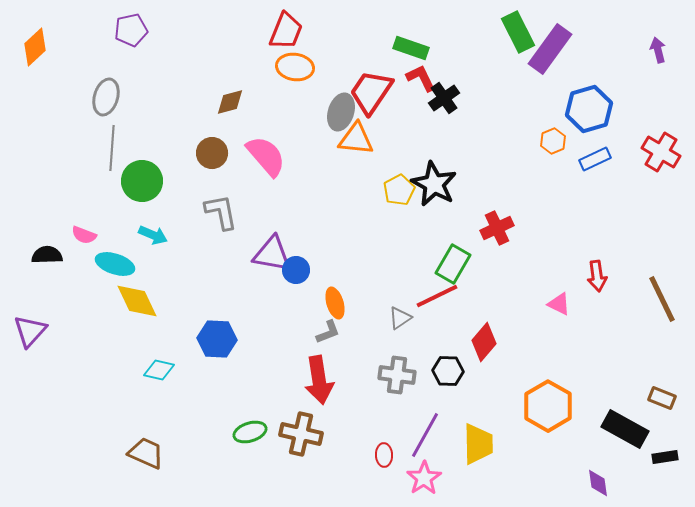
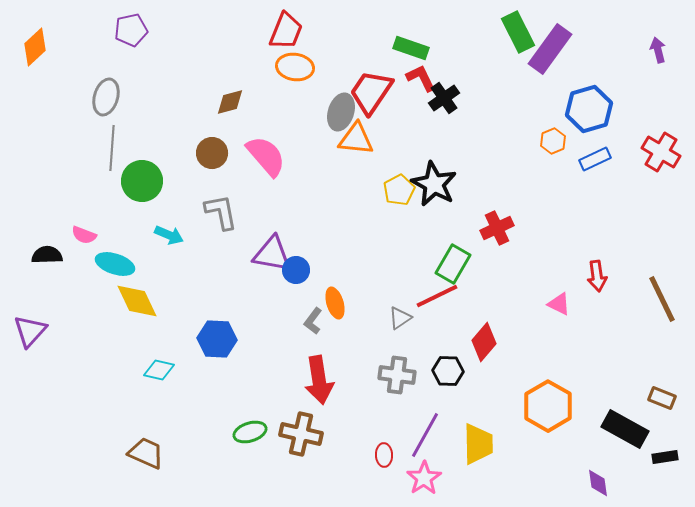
cyan arrow at (153, 235): moved 16 px right
gray L-shape at (328, 332): moved 15 px left, 11 px up; rotated 148 degrees clockwise
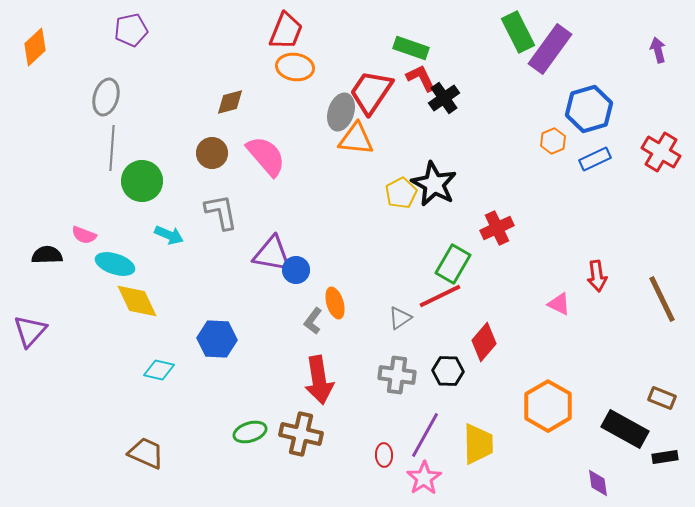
yellow pentagon at (399, 190): moved 2 px right, 3 px down
red line at (437, 296): moved 3 px right
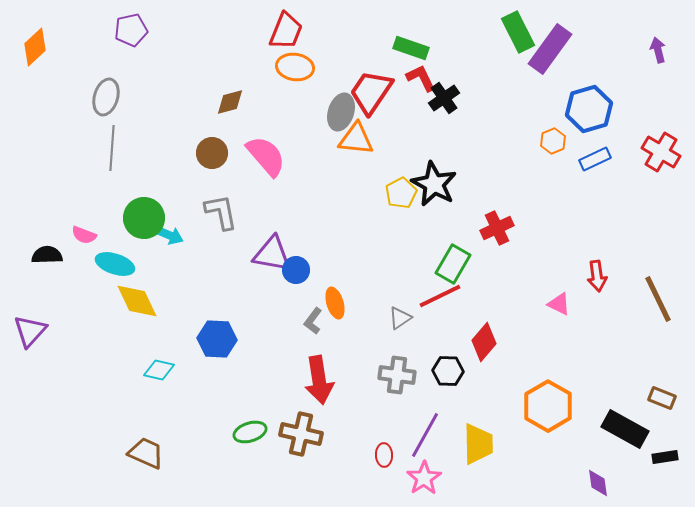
green circle at (142, 181): moved 2 px right, 37 px down
brown line at (662, 299): moved 4 px left
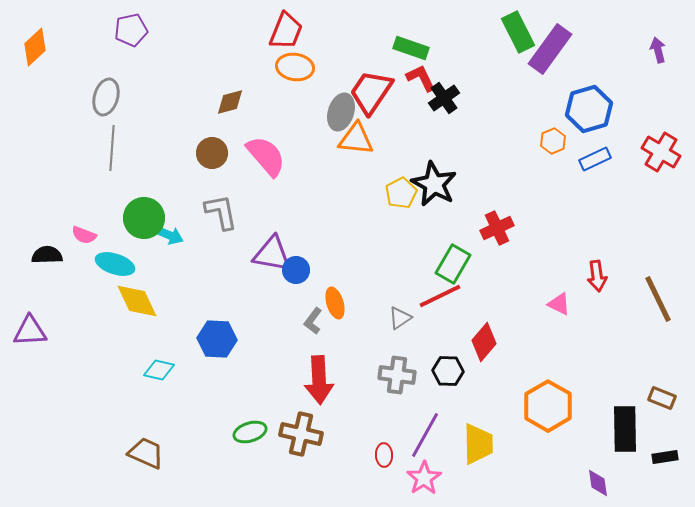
purple triangle at (30, 331): rotated 45 degrees clockwise
red arrow at (319, 380): rotated 6 degrees clockwise
black rectangle at (625, 429): rotated 60 degrees clockwise
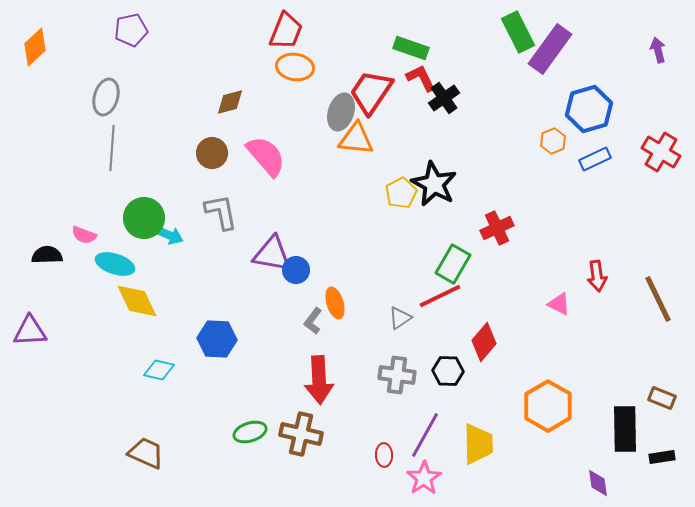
black rectangle at (665, 457): moved 3 px left
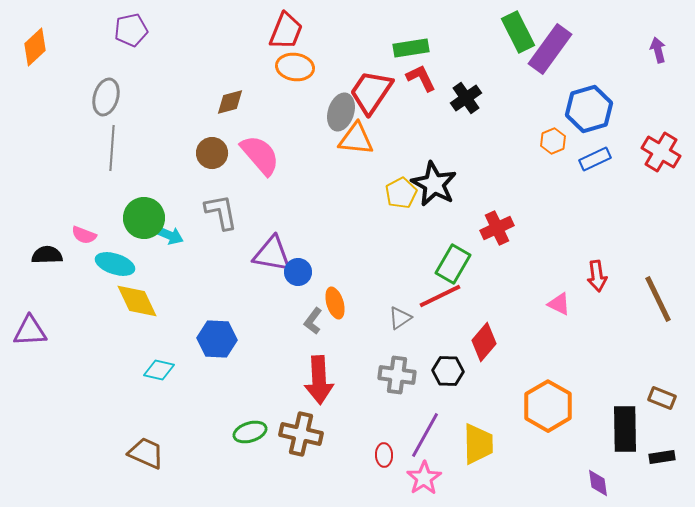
green rectangle at (411, 48): rotated 28 degrees counterclockwise
black cross at (444, 98): moved 22 px right
pink semicircle at (266, 156): moved 6 px left, 1 px up
blue circle at (296, 270): moved 2 px right, 2 px down
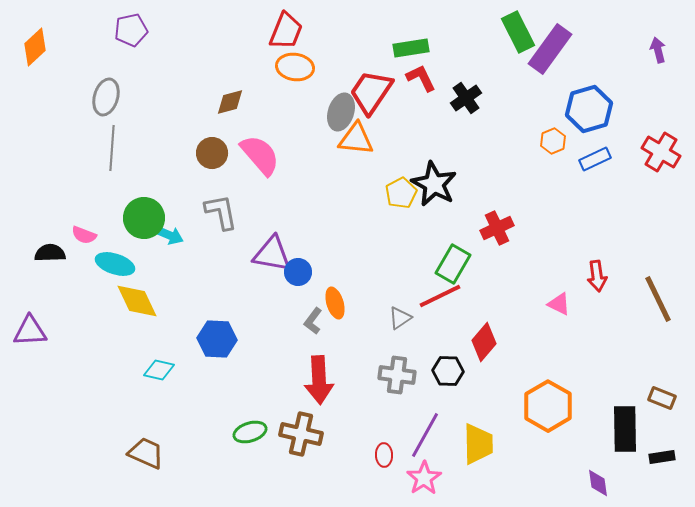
black semicircle at (47, 255): moved 3 px right, 2 px up
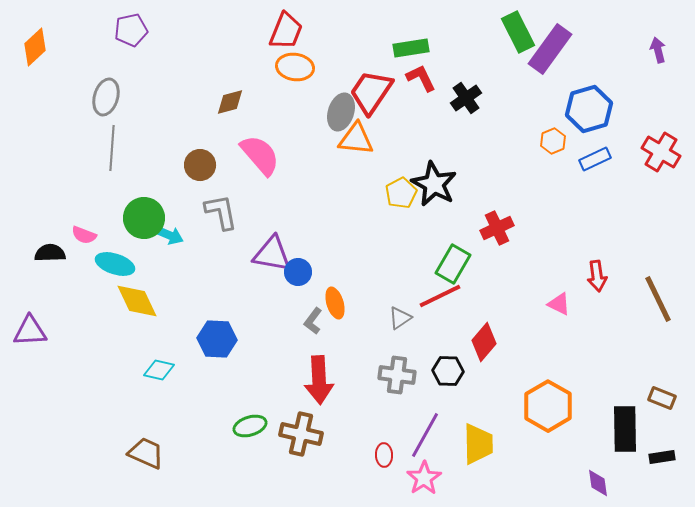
brown circle at (212, 153): moved 12 px left, 12 px down
green ellipse at (250, 432): moved 6 px up
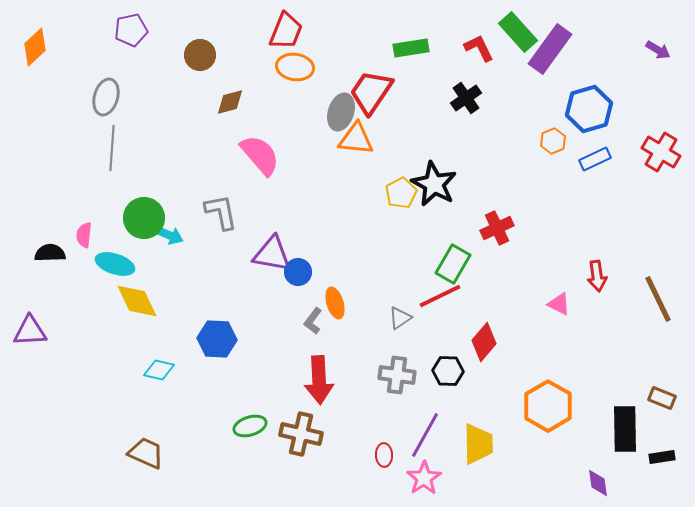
green rectangle at (518, 32): rotated 15 degrees counterclockwise
purple arrow at (658, 50): rotated 135 degrees clockwise
red L-shape at (421, 78): moved 58 px right, 30 px up
brown circle at (200, 165): moved 110 px up
pink semicircle at (84, 235): rotated 75 degrees clockwise
